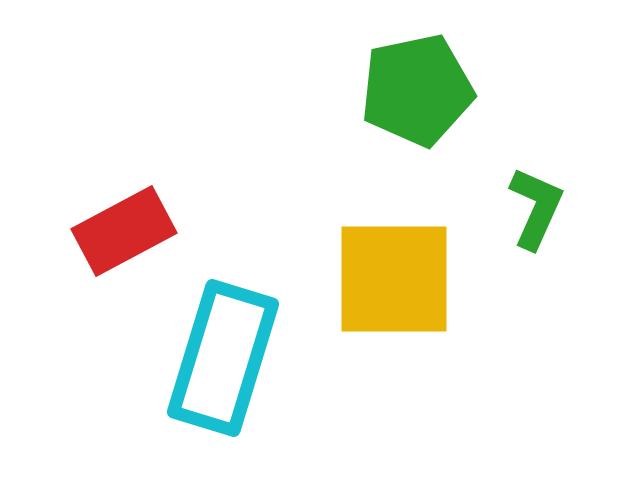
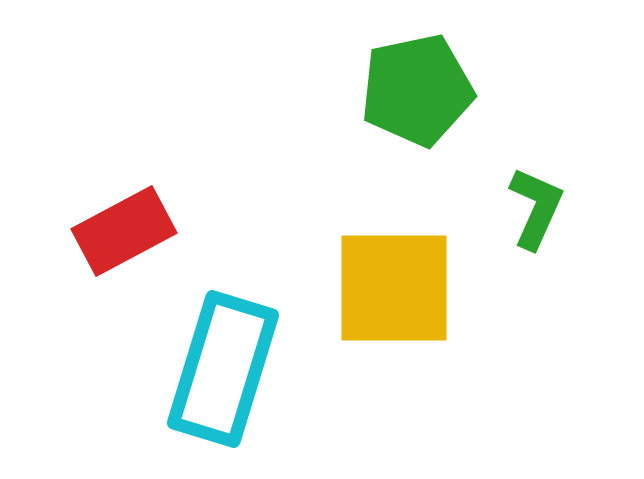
yellow square: moved 9 px down
cyan rectangle: moved 11 px down
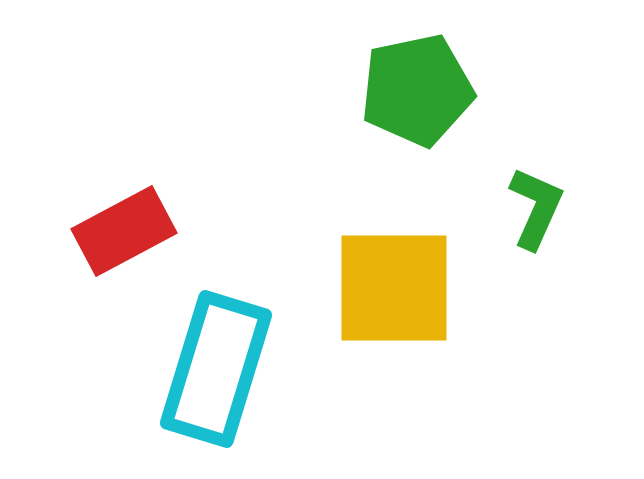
cyan rectangle: moved 7 px left
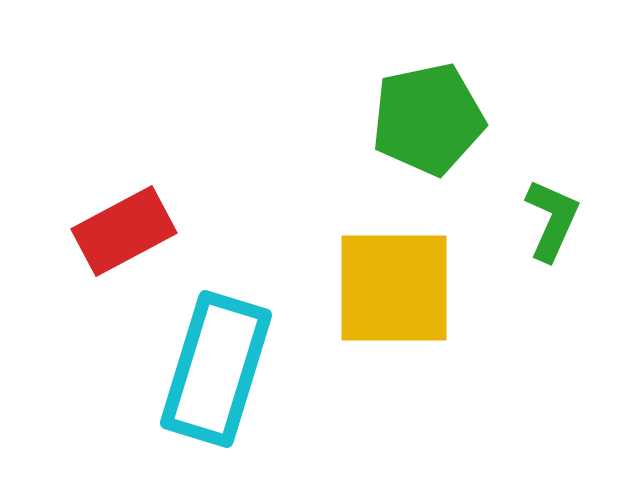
green pentagon: moved 11 px right, 29 px down
green L-shape: moved 16 px right, 12 px down
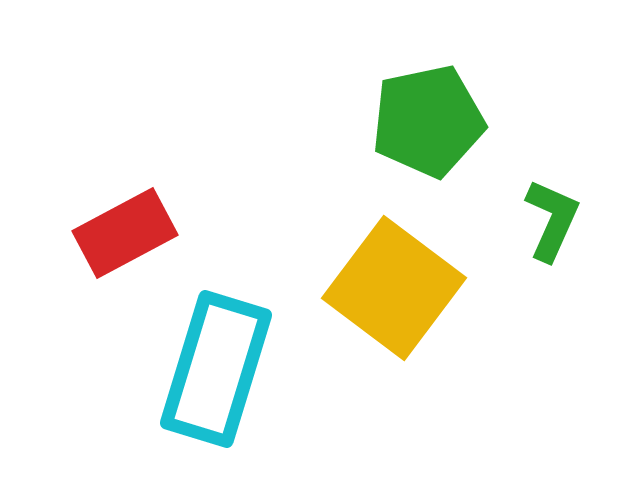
green pentagon: moved 2 px down
red rectangle: moved 1 px right, 2 px down
yellow square: rotated 37 degrees clockwise
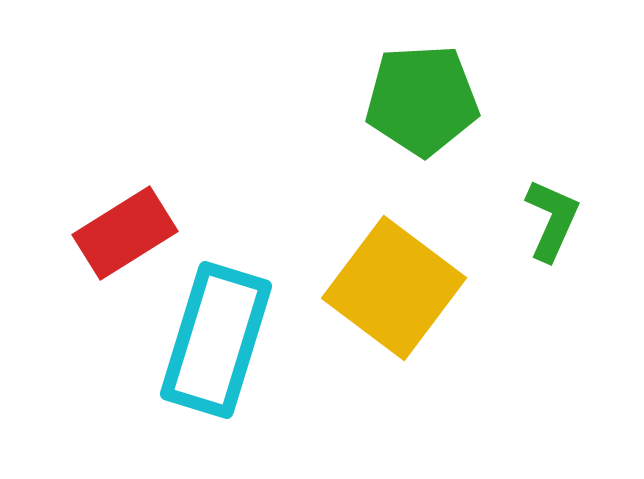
green pentagon: moved 6 px left, 21 px up; rotated 9 degrees clockwise
red rectangle: rotated 4 degrees counterclockwise
cyan rectangle: moved 29 px up
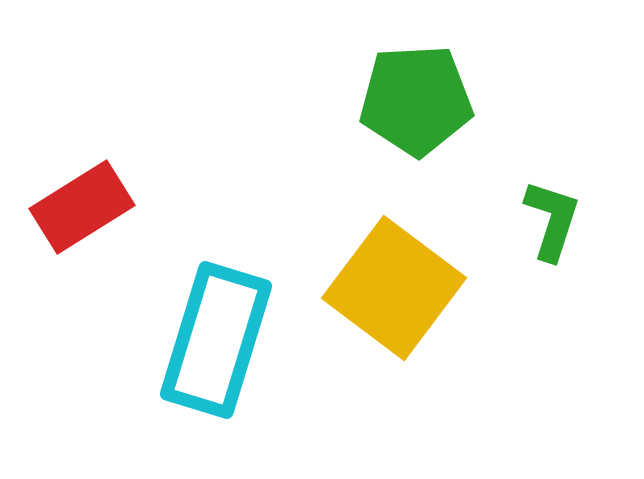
green pentagon: moved 6 px left
green L-shape: rotated 6 degrees counterclockwise
red rectangle: moved 43 px left, 26 px up
